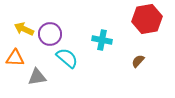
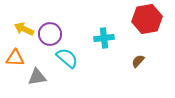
cyan cross: moved 2 px right, 2 px up; rotated 18 degrees counterclockwise
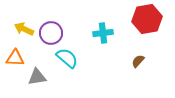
purple circle: moved 1 px right, 1 px up
cyan cross: moved 1 px left, 5 px up
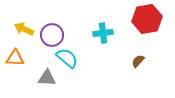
purple circle: moved 1 px right, 2 px down
gray triangle: moved 10 px right, 1 px down; rotated 12 degrees clockwise
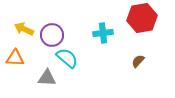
red hexagon: moved 5 px left, 1 px up
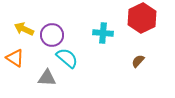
red hexagon: rotated 16 degrees counterclockwise
cyan cross: rotated 12 degrees clockwise
orange triangle: rotated 30 degrees clockwise
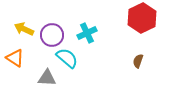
cyan cross: moved 16 px left; rotated 30 degrees counterclockwise
brown semicircle: rotated 24 degrees counterclockwise
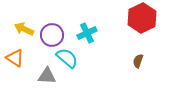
gray triangle: moved 2 px up
